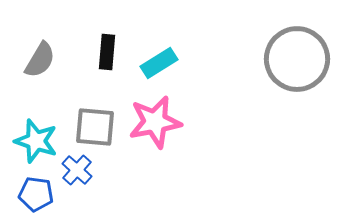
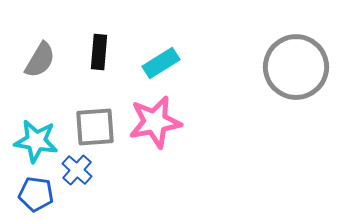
black rectangle: moved 8 px left
gray circle: moved 1 px left, 8 px down
cyan rectangle: moved 2 px right
gray square: rotated 9 degrees counterclockwise
cyan star: rotated 9 degrees counterclockwise
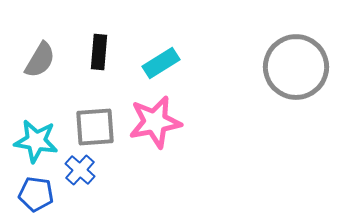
blue cross: moved 3 px right
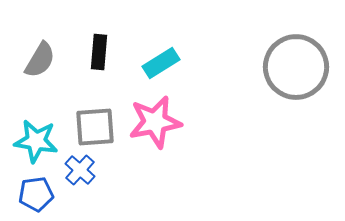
blue pentagon: rotated 16 degrees counterclockwise
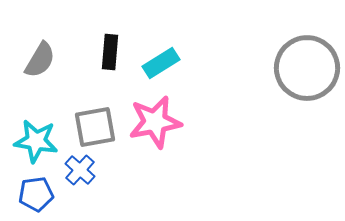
black rectangle: moved 11 px right
gray circle: moved 11 px right, 1 px down
gray square: rotated 6 degrees counterclockwise
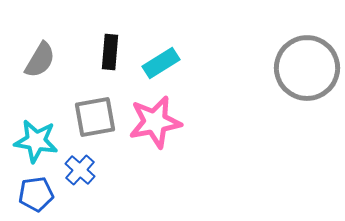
gray square: moved 10 px up
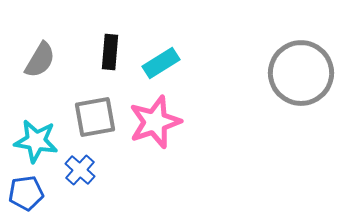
gray circle: moved 6 px left, 5 px down
pink star: rotated 8 degrees counterclockwise
blue pentagon: moved 10 px left, 1 px up
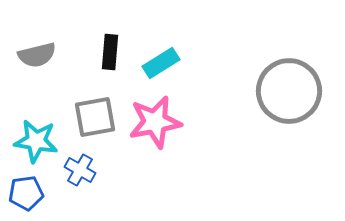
gray semicircle: moved 3 px left, 5 px up; rotated 45 degrees clockwise
gray circle: moved 12 px left, 18 px down
pink star: rotated 8 degrees clockwise
blue cross: rotated 12 degrees counterclockwise
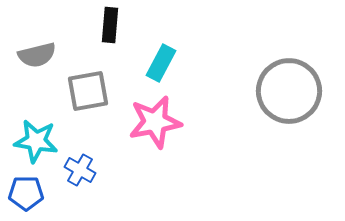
black rectangle: moved 27 px up
cyan rectangle: rotated 30 degrees counterclockwise
gray square: moved 7 px left, 26 px up
blue pentagon: rotated 8 degrees clockwise
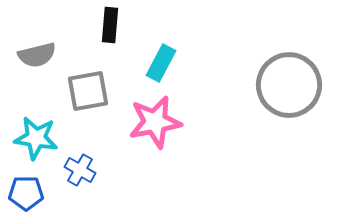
gray circle: moved 6 px up
cyan star: moved 3 px up
